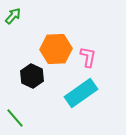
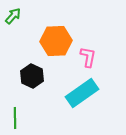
orange hexagon: moved 8 px up
cyan rectangle: moved 1 px right
green line: rotated 40 degrees clockwise
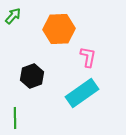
orange hexagon: moved 3 px right, 12 px up
black hexagon: rotated 15 degrees clockwise
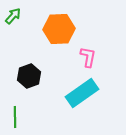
black hexagon: moved 3 px left
green line: moved 1 px up
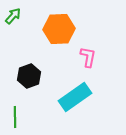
cyan rectangle: moved 7 px left, 4 px down
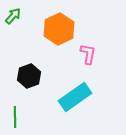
orange hexagon: rotated 24 degrees counterclockwise
pink L-shape: moved 3 px up
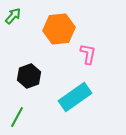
orange hexagon: rotated 20 degrees clockwise
green line: moved 2 px right; rotated 30 degrees clockwise
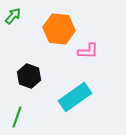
orange hexagon: rotated 12 degrees clockwise
pink L-shape: moved 3 px up; rotated 80 degrees clockwise
black hexagon: rotated 20 degrees counterclockwise
green line: rotated 10 degrees counterclockwise
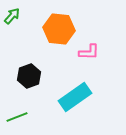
green arrow: moved 1 px left
pink L-shape: moved 1 px right, 1 px down
black hexagon: rotated 20 degrees clockwise
green line: rotated 50 degrees clockwise
